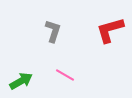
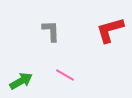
gray L-shape: moved 2 px left; rotated 20 degrees counterclockwise
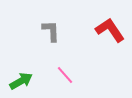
red L-shape: rotated 72 degrees clockwise
pink line: rotated 18 degrees clockwise
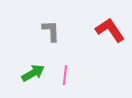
pink line: rotated 48 degrees clockwise
green arrow: moved 12 px right, 8 px up
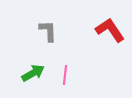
gray L-shape: moved 3 px left
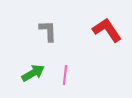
red L-shape: moved 3 px left
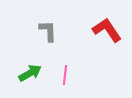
green arrow: moved 3 px left
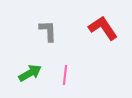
red L-shape: moved 4 px left, 2 px up
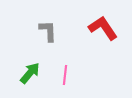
green arrow: rotated 20 degrees counterclockwise
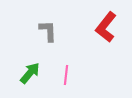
red L-shape: moved 3 px right, 1 px up; rotated 108 degrees counterclockwise
pink line: moved 1 px right
